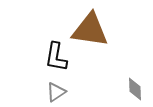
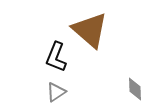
brown triangle: rotated 33 degrees clockwise
black L-shape: rotated 12 degrees clockwise
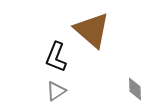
brown triangle: moved 2 px right
gray triangle: moved 1 px up
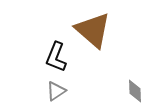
brown triangle: moved 1 px right
gray diamond: moved 2 px down
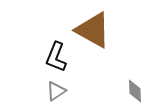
brown triangle: rotated 12 degrees counterclockwise
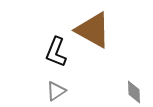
black L-shape: moved 5 px up
gray diamond: moved 1 px left, 1 px down
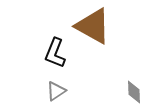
brown triangle: moved 4 px up
black L-shape: moved 1 px left, 1 px down
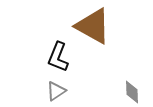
black L-shape: moved 3 px right, 4 px down
gray diamond: moved 2 px left
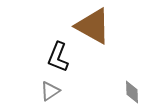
gray triangle: moved 6 px left
